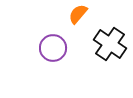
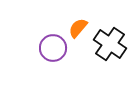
orange semicircle: moved 14 px down
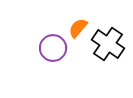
black cross: moved 2 px left
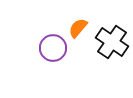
black cross: moved 4 px right, 2 px up
